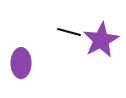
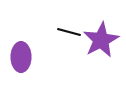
purple ellipse: moved 6 px up
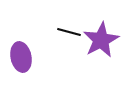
purple ellipse: rotated 12 degrees counterclockwise
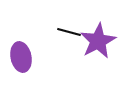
purple star: moved 3 px left, 1 px down
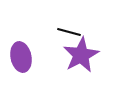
purple star: moved 17 px left, 14 px down
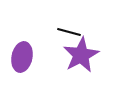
purple ellipse: moved 1 px right; rotated 24 degrees clockwise
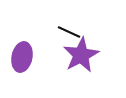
black line: rotated 10 degrees clockwise
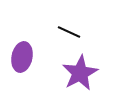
purple star: moved 1 px left, 18 px down
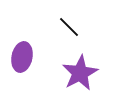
black line: moved 5 px up; rotated 20 degrees clockwise
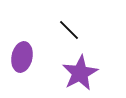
black line: moved 3 px down
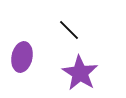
purple star: rotated 12 degrees counterclockwise
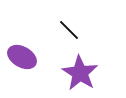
purple ellipse: rotated 72 degrees counterclockwise
